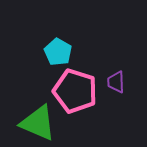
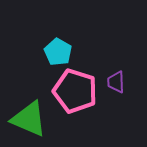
green triangle: moved 9 px left, 4 px up
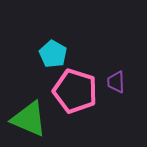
cyan pentagon: moved 5 px left, 2 px down
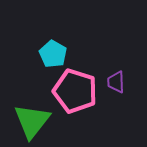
green triangle: moved 3 px right, 2 px down; rotated 45 degrees clockwise
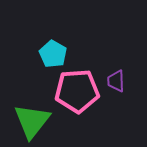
purple trapezoid: moved 1 px up
pink pentagon: moved 2 px right; rotated 21 degrees counterclockwise
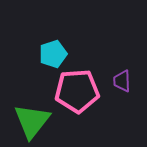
cyan pentagon: rotated 24 degrees clockwise
purple trapezoid: moved 6 px right
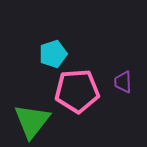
purple trapezoid: moved 1 px right, 1 px down
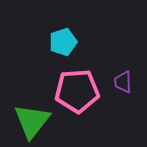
cyan pentagon: moved 10 px right, 12 px up
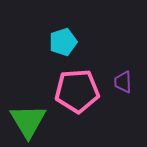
green triangle: moved 4 px left; rotated 9 degrees counterclockwise
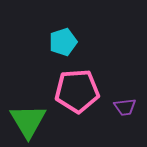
purple trapezoid: moved 2 px right, 25 px down; rotated 95 degrees counterclockwise
